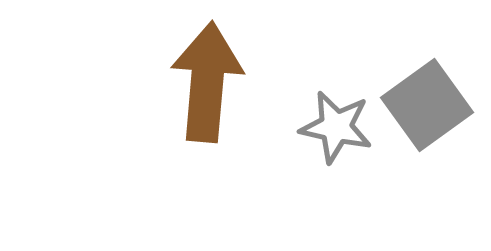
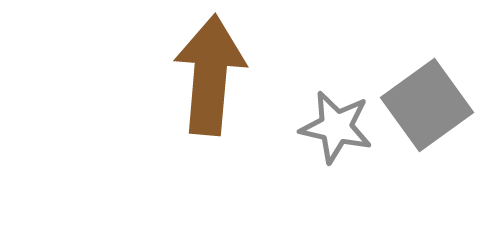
brown arrow: moved 3 px right, 7 px up
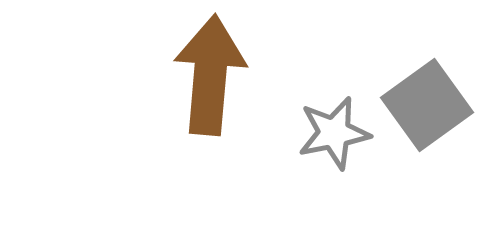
gray star: moved 2 px left, 6 px down; rotated 24 degrees counterclockwise
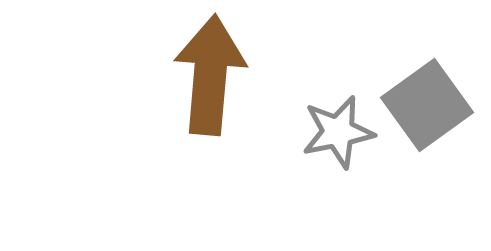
gray star: moved 4 px right, 1 px up
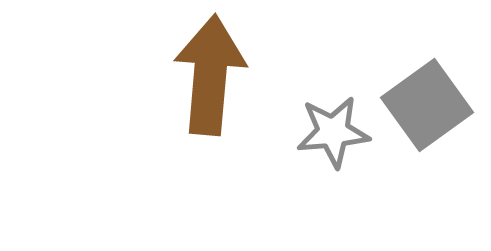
gray star: moved 5 px left; rotated 6 degrees clockwise
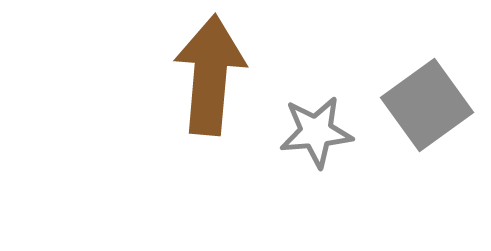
gray star: moved 17 px left
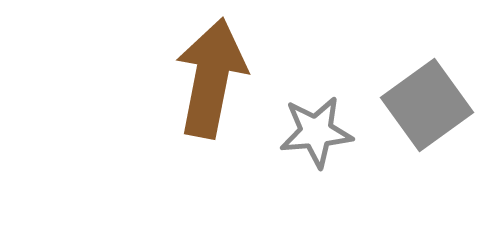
brown arrow: moved 1 px right, 3 px down; rotated 6 degrees clockwise
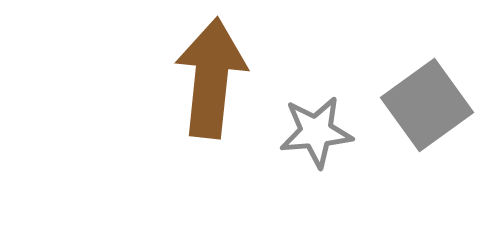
brown arrow: rotated 5 degrees counterclockwise
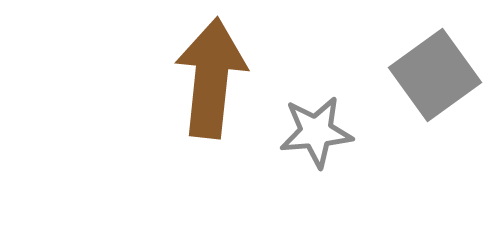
gray square: moved 8 px right, 30 px up
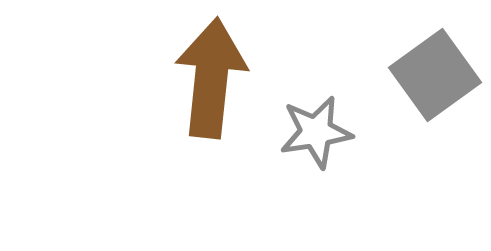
gray star: rotated 4 degrees counterclockwise
